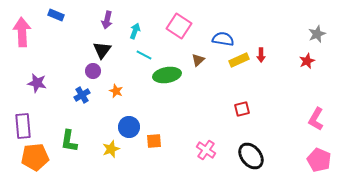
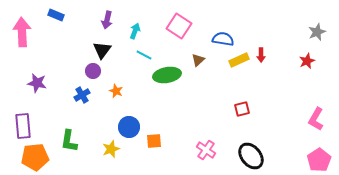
gray star: moved 2 px up
pink pentagon: rotated 15 degrees clockwise
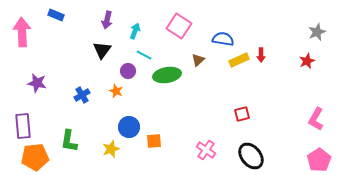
purple circle: moved 35 px right
red square: moved 5 px down
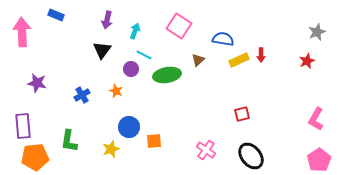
purple circle: moved 3 px right, 2 px up
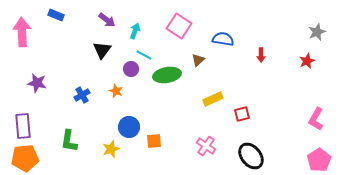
purple arrow: rotated 66 degrees counterclockwise
yellow rectangle: moved 26 px left, 39 px down
pink cross: moved 4 px up
orange pentagon: moved 10 px left, 1 px down
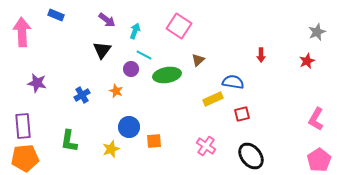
blue semicircle: moved 10 px right, 43 px down
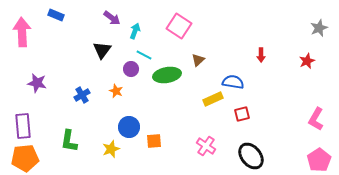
purple arrow: moved 5 px right, 2 px up
gray star: moved 2 px right, 4 px up
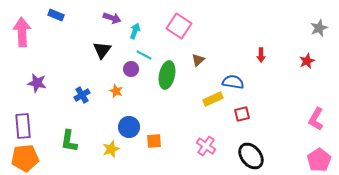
purple arrow: rotated 18 degrees counterclockwise
green ellipse: rotated 68 degrees counterclockwise
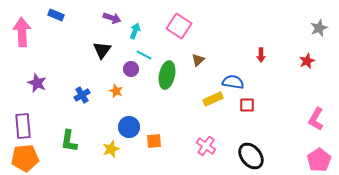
purple star: rotated 12 degrees clockwise
red square: moved 5 px right, 9 px up; rotated 14 degrees clockwise
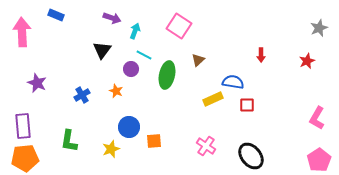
pink L-shape: moved 1 px right, 1 px up
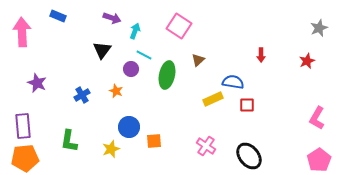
blue rectangle: moved 2 px right, 1 px down
black ellipse: moved 2 px left
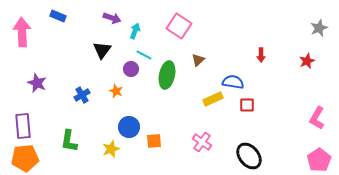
pink cross: moved 4 px left, 4 px up
